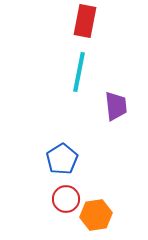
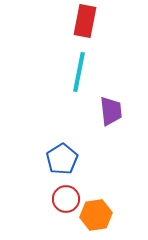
purple trapezoid: moved 5 px left, 5 px down
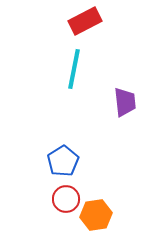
red rectangle: rotated 52 degrees clockwise
cyan line: moved 5 px left, 3 px up
purple trapezoid: moved 14 px right, 9 px up
blue pentagon: moved 1 px right, 2 px down
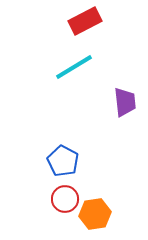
cyan line: moved 2 px up; rotated 48 degrees clockwise
blue pentagon: rotated 12 degrees counterclockwise
red circle: moved 1 px left
orange hexagon: moved 1 px left, 1 px up
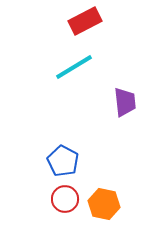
orange hexagon: moved 9 px right, 10 px up; rotated 20 degrees clockwise
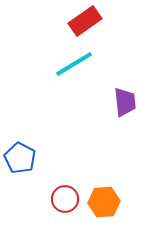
red rectangle: rotated 8 degrees counterclockwise
cyan line: moved 3 px up
blue pentagon: moved 43 px left, 3 px up
orange hexagon: moved 2 px up; rotated 16 degrees counterclockwise
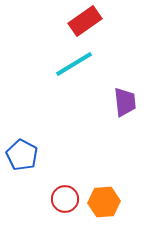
blue pentagon: moved 2 px right, 3 px up
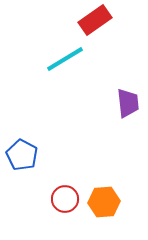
red rectangle: moved 10 px right, 1 px up
cyan line: moved 9 px left, 5 px up
purple trapezoid: moved 3 px right, 1 px down
